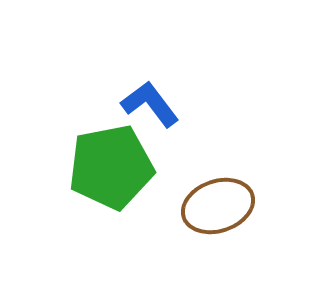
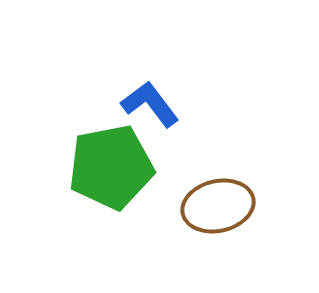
brown ellipse: rotated 6 degrees clockwise
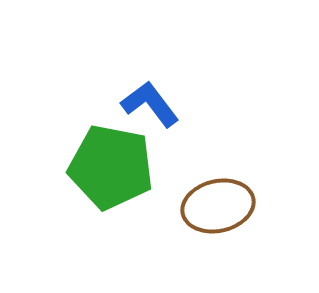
green pentagon: rotated 22 degrees clockwise
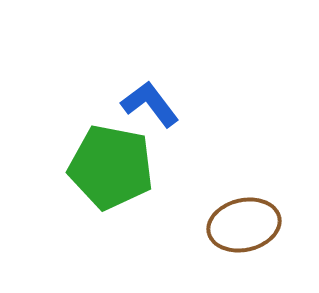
brown ellipse: moved 26 px right, 19 px down
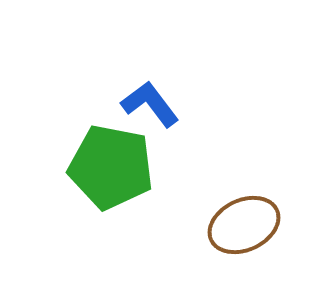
brown ellipse: rotated 12 degrees counterclockwise
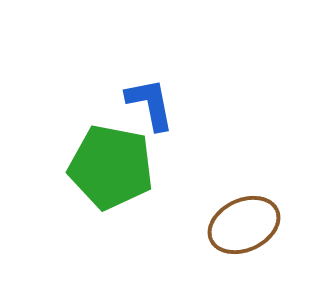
blue L-shape: rotated 26 degrees clockwise
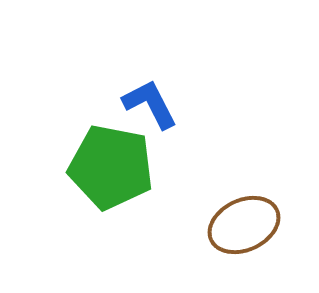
blue L-shape: rotated 16 degrees counterclockwise
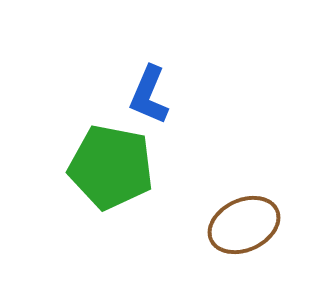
blue L-shape: moved 1 px left, 9 px up; rotated 130 degrees counterclockwise
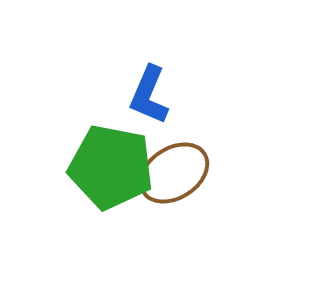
brown ellipse: moved 70 px left, 52 px up; rotated 8 degrees counterclockwise
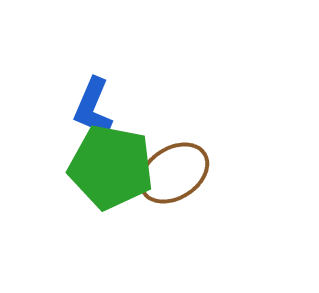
blue L-shape: moved 56 px left, 12 px down
